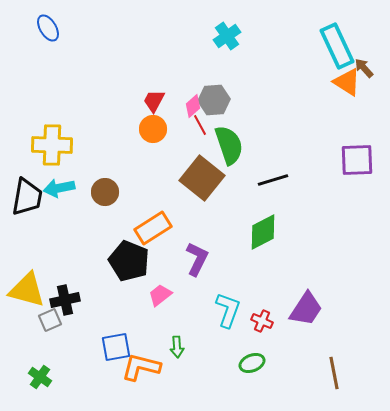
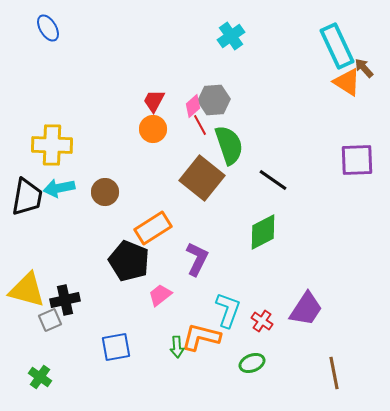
cyan cross: moved 4 px right
black line: rotated 52 degrees clockwise
red cross: rotated 10 degrees clockwise
orange L-shape: moved 60 px right, 30 px up
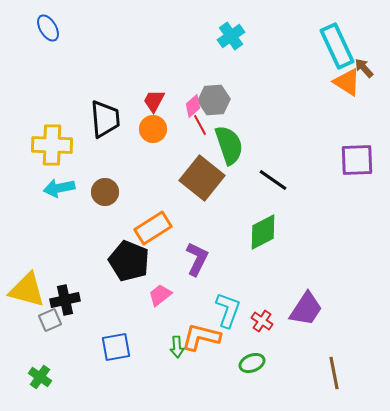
black trapezoid: moved 78 px right, 78 px up; rotated 15 degrees counterclockwise
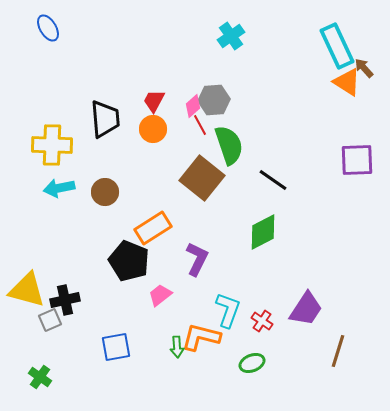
brown line: moved 4 px right, 22 px up; rotated 28 degrees clockwise
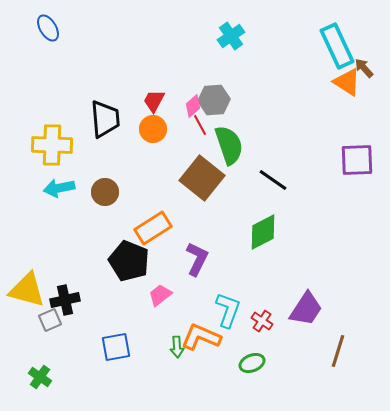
orange L-shape: rotated 9 degrees clockwise
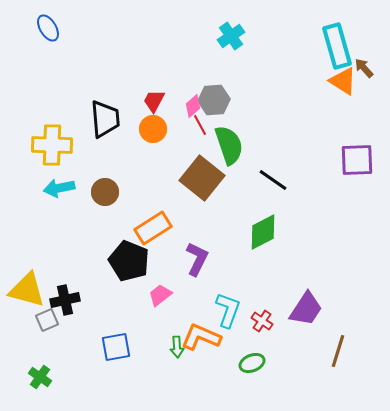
cyan rectangle: rotated 9 degrees clockwise
orange triangle: moved 4 px left, 1 px up
gray square: moved 3 px left
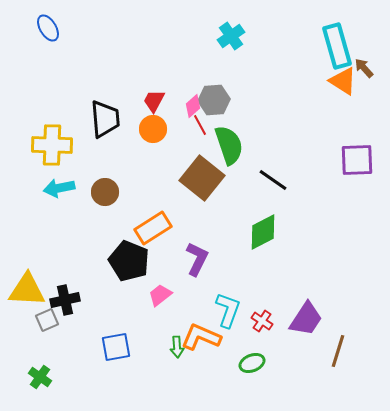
yellow triangle: rotated 12 degrees counterclockwise
purple trapezoid: moved 10 px down
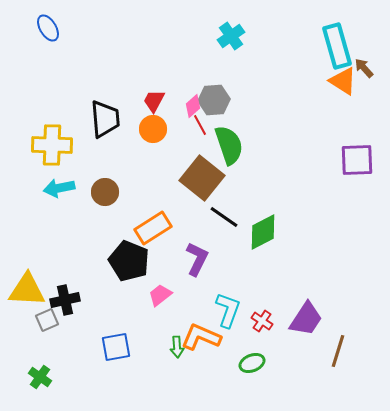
black line: moved 49 px left, 37 px down
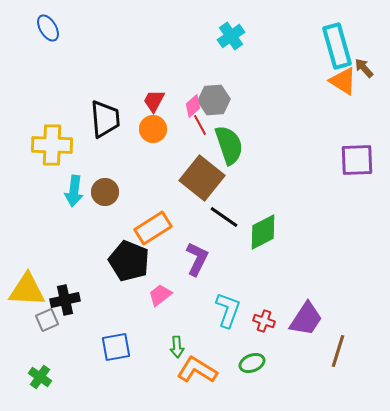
cyan arrow: moved 15 px right, 3 px down; rotated 72 degrees counterclockwise
red cross: moved 2 px right; rotated 15 degrees counterclockwise
orange L-shape: moved 4 px left, 33 px down; rotated 9 degrees clockwise
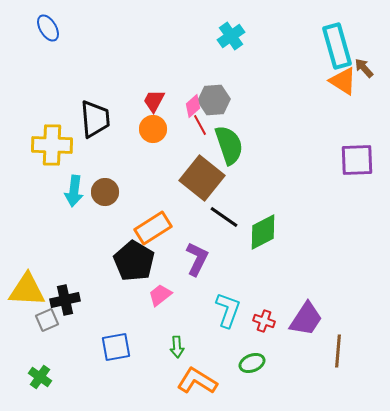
black trapezoid: moved 10 px left
black pentagon: moved 5 px right; rotated 9 degrees clockwise
brown line: rotated 12 degrees counterclockwise
orange L-shape: moved 11 px down
